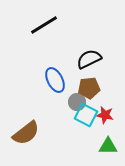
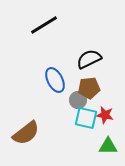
gray circle: moved 1 px right, 2 px up
cyan square: moved 3 px down; rotated 15 degrees counterclockwise
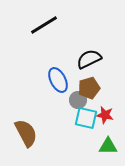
blue ellipse: moved 3 px right
brown pentagon: rotated 10 degrees counterclockwise
brown semicircle: rotated 80 degrees counterclockwise
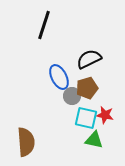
black line: rotated 40 degrees counterclockwise
blue ellipse: moved 1 px right, 3 px up
brown pentagon: moved 2 px left
gray circle: moved 6 px left, 4 px up
brown semicircle: moved 9 px down; rotated 24 degrees clockwise
green triangle: moved 14 px left, 6 px up; rotated 12 degrees clockwise
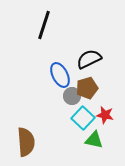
blue ellipse: moved 1 px right, 2 px up
cyan square: moved 3 px left; rotated 30 degrees clockwise
